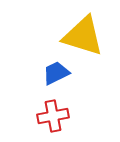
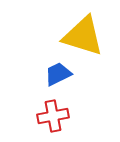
blue trapezoid: moved 2 px right, 1 px down
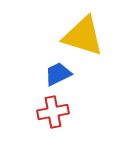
red cross: moved 4 px up
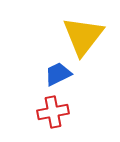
yellow triangle: rotated 51 degrees clockwise
